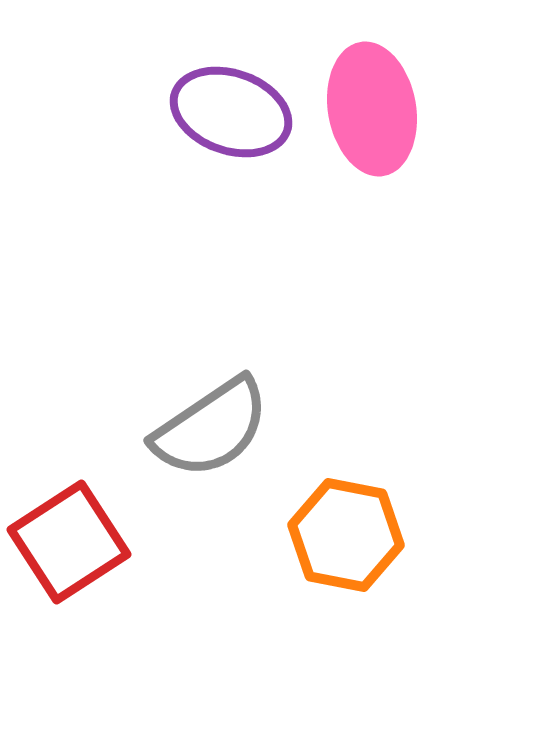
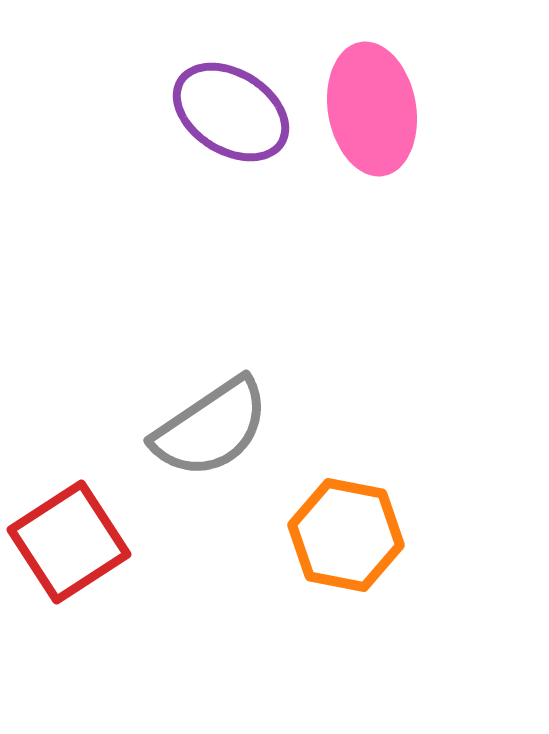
purple ellipse: rotated 13 degrees clockwise
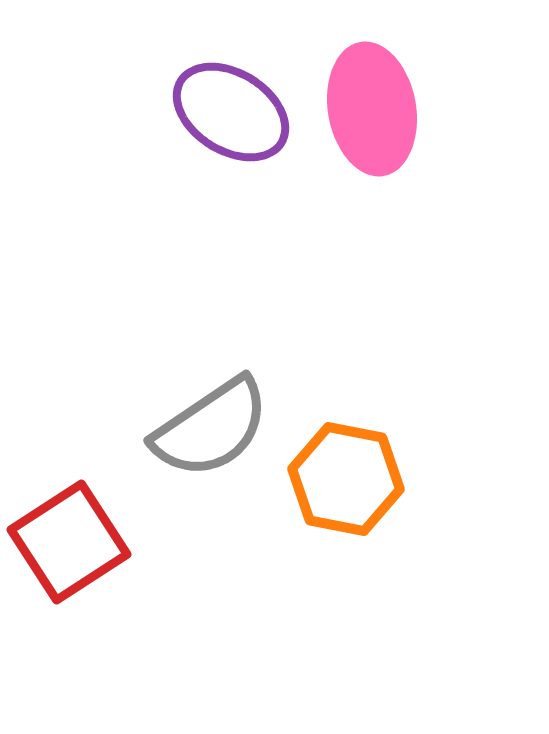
orange hexagon: moved 56 px up
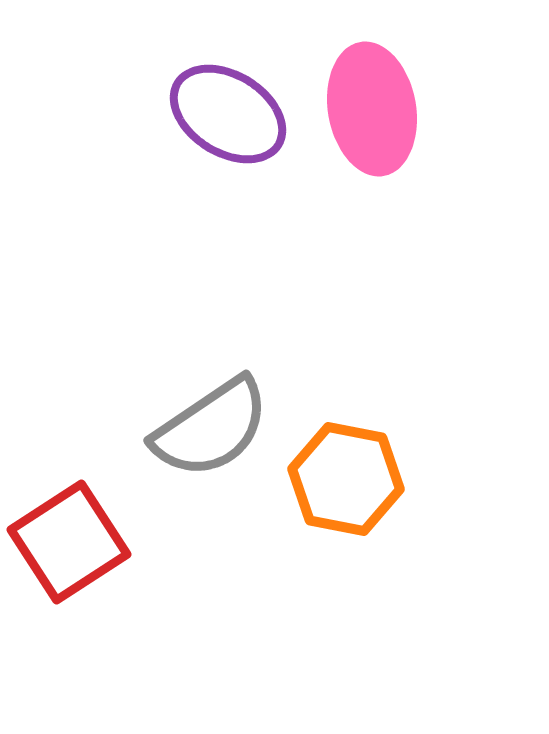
purple ellipse: moved 3 px left, 2 px down
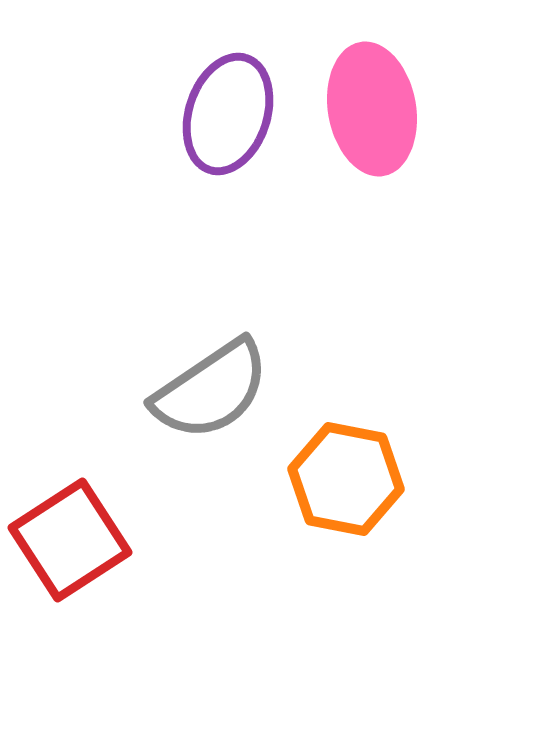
purple ellipse: rotated 76 degrees clockwise
gray semicircle: moved 38 px up
red square: moved 1 px right, 2 px up
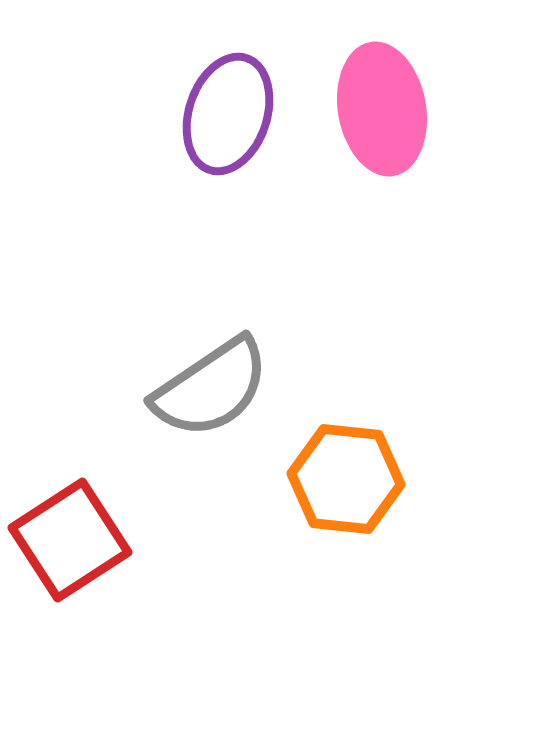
pink ellipse: moved 10 px right
gray semicircle: moved 2 px up
orange hexagon: rotated 5 degrees counterclockwise
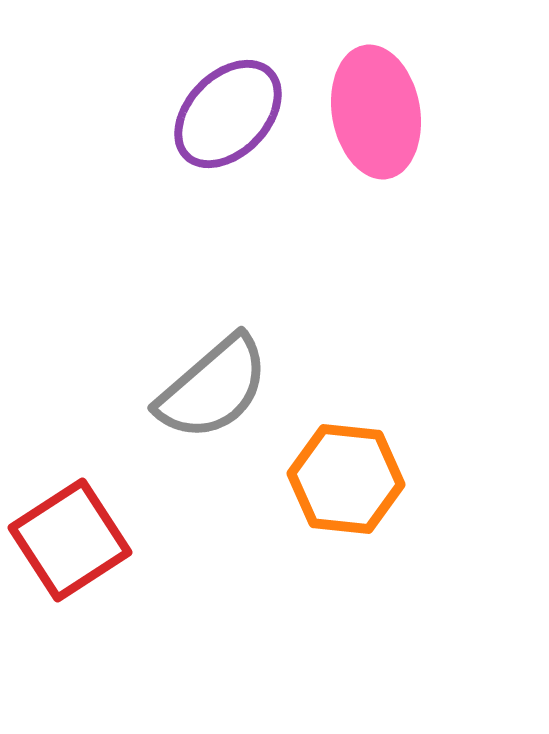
pink ellipse: moved 6 px left, 3 px down
purple ellipse: rotated 26 degrees clockwise
gray semicircle: moved 2 px right; rotated 7 degrees counterclockwise
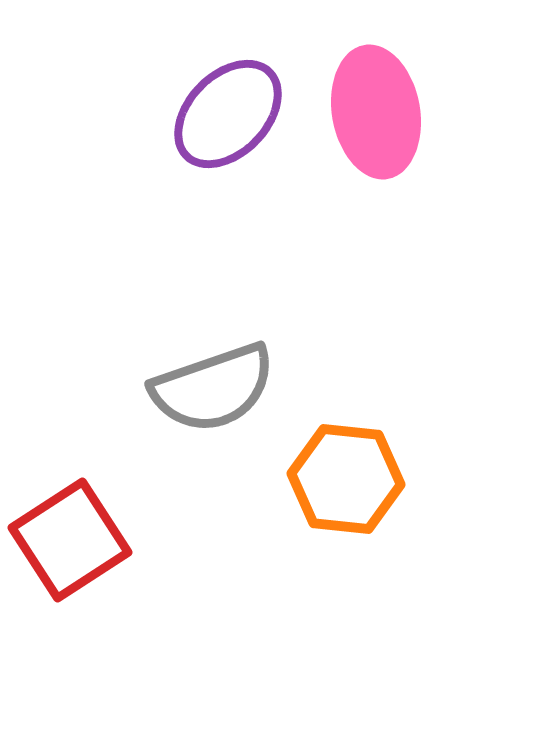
gray semicircle: rotated 22 degrees clockwise
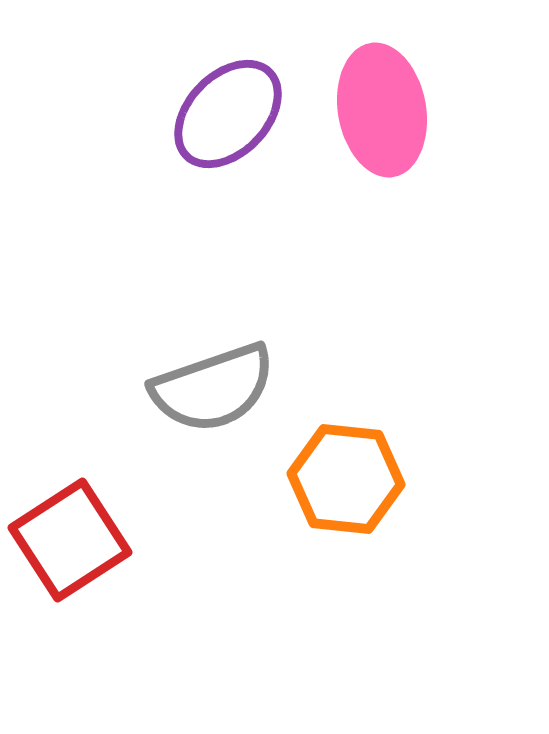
pink ellipse: moved 6 px right, 2 px up
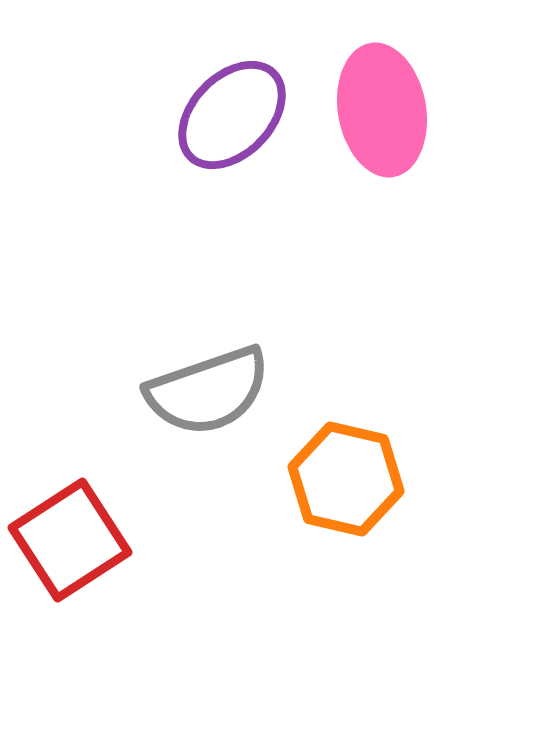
purple ellipse: moved 4 px right, 1 px down
gray semicircle: moved 5 px left, 3 px down
orange hexagon: rotated 7 degrees clockwise
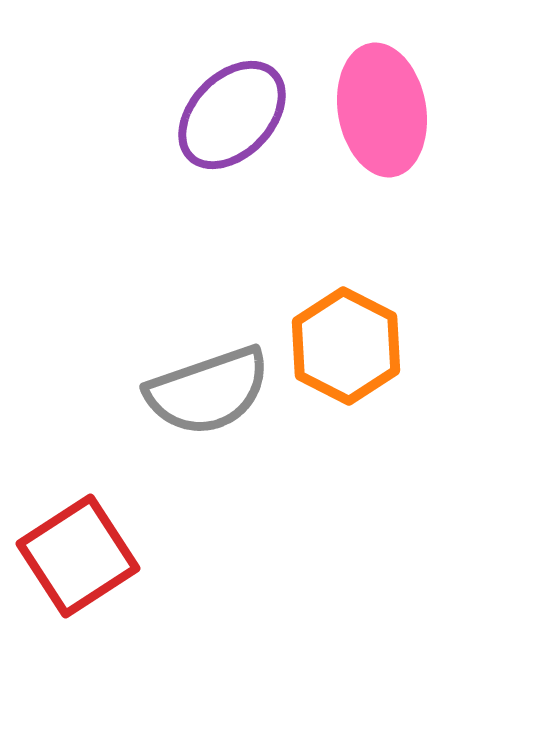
orange hexagon: moved 133 px up; rotated 14 degrees clockwise
red square: moved 8 px right, 16 px down
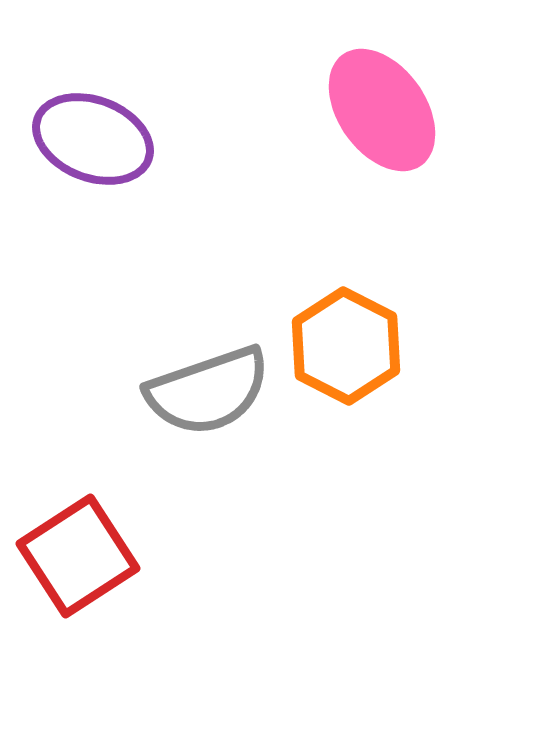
pink ellipse: rotated 25 degrees counterclockwise
purple ellipse: moved 139 px left, 24 px down; rotated 67 degrees clockwise
